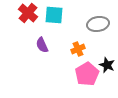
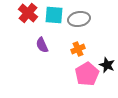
gray ellipse: moved 19 px left, 5 px up
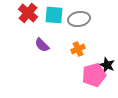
purple semicircle: rotated 21 degrees counterclockwise
pink pentagon: moved 7 px right, 1 px down; rotated 15 degrees clockwise
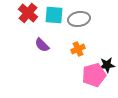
black star: rotated 28 degrees counterclockwise
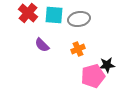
pink pentagon: moved 1 px left, 1 px down
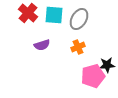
gray ellipse: rotated 50 degrees counterclockwise
purple semicircle: rotated 63 degrees counterclockwise
orange cross: moved 2 px up
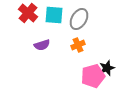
orange cross: moved 2 px up
black star: moved 3 px down; rotated 14 degrees counterclockwise
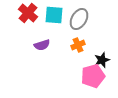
black star: moved 5 px left, 8 px up
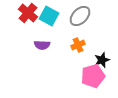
cyan square: moved 5 px left, 1 px down; rotated 24 degrees clockwise
gray ellipse: moved 1 px right, 3 px up; rotated 15 degrees clockwise
purple semicircle: rotated 21 degrees clockwise
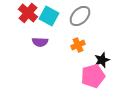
purple semicircle: moved 2 px left, 3 px up
